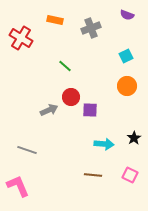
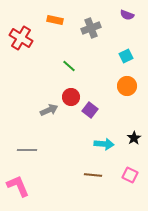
green line: moved 4 px right
purple square: rotated 35 degrees clockwise
gray line: rotated 18 degrees counterclockwise
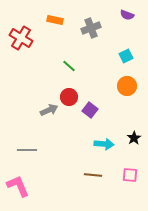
red circle: moved 2 px left
pink square: rotated 21 degrees counterclockwise
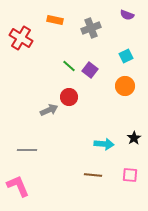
orange circle: moved 2 px left
purple square: moved 40 px up
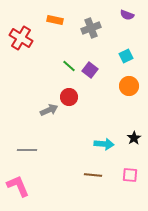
orange circle: moved 4 px right
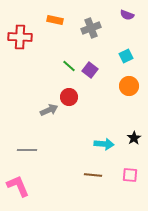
red cross: moved 1 px left, 1 px up; rotated 30 degrees counterclockwise
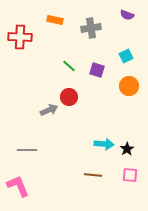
gray cross: rotated 12 degrees clockwise
purple square: moved 7 px right; rotated 21 degrees counterclockwise
black star: moved 7 px left, 11 px down
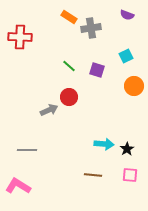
orange rectangle: moved 14 px right, 3 px up; rotated 21 degrees clockwise
orange circle: moved 5 px right
pink L-shape: rotated 35 degrees counterclockwise
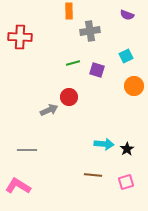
orange rectangle: moved 6 px up; rotated 56 degrees clockwise
gray cross: moved 1 px left, 3 px down
green line: moved 4 px right, 3 px up; rotated 56 degrees counterclockwise
pink square: moved 4 px left, 7 px down; rotated 21 degrees counterclockwise
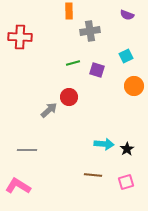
gray arrow: rotated 18 degrees counterclockwise
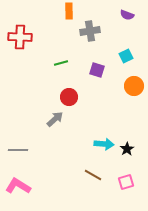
green line: moved 12 px left
gray arrow: moved 6 px right, 9 px down
gray line: moved 9 px left
brown line: rotated 24 degrees clockwise
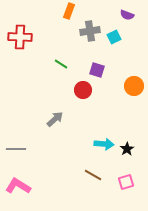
orange rectangle: rotated 21 degrees clockwise
cyan square: moved 12 px left, 19 px up
green line: moved 1 px down; rotated 48 degrees clockwise
red circle: moved 14 px right, 7 px up
gray line: moved 2 px left, 1 px up
